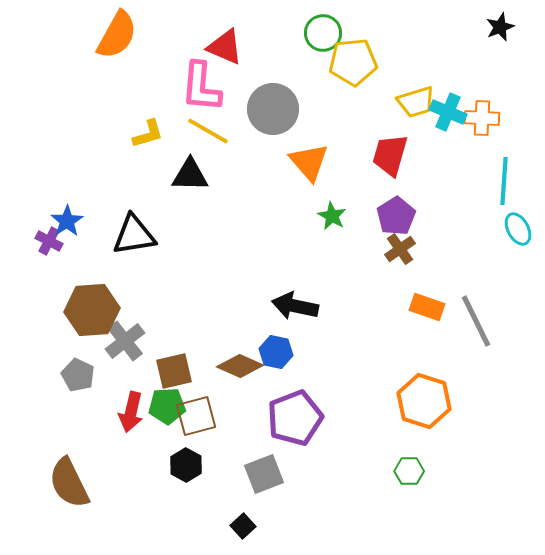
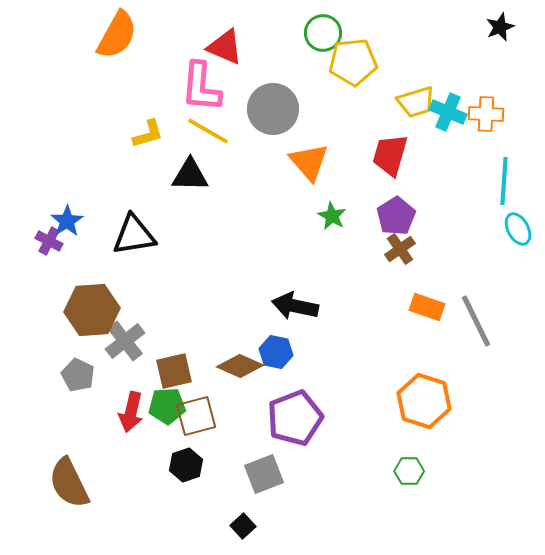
orange cross at (482, 118): moved 4 px right, 4 px up
black hexagon at (186, 465): rotated 12 degrees clockwise
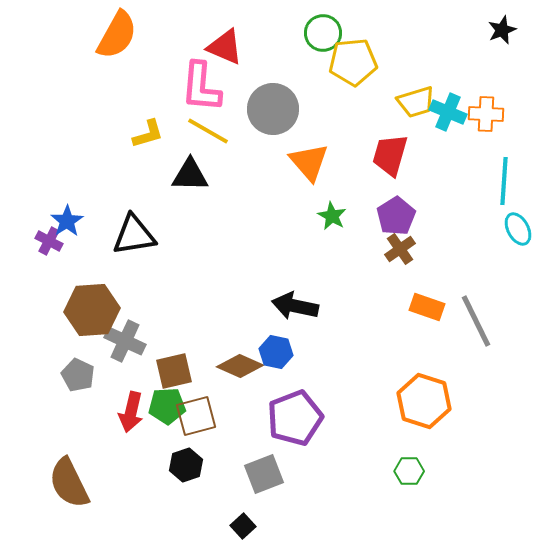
black star at (500, 27): moved 2 px right, 3 px down
gray cross at (125, 341): rotated 27 degrees counterclockwise
